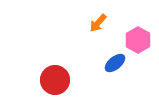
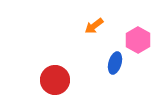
orange arrow: moved 4 px left, 3 px down; rotated 12 degrees clockwise
blue ellipse: rotated 35 degrees counterclockwise
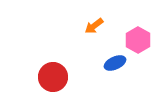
blue ellipse: rotated 50 degrees clockwise
red circle: moved 2 px left, 3 px up
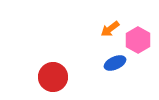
orange arrow: moved 16 px right, 3 px down
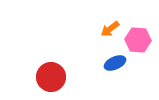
pink hexagon: rotated 25 degrees counterclockwise
red circle: moved 2 px left
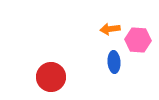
orange arrow: rotated 30 degrees clockwise
blue ellipse: moved 1 px left, 1 px up; rotated 70 degrees counterclockwise
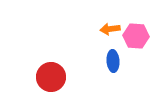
pink hexagon: moved 2 px left, 4 px up
blue ellipse: moved 1 px left, 1 px up
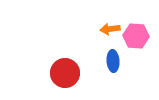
red circle: moved 14 px right, 4 px up
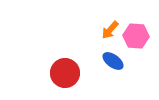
orange arrow: moved 1 px down; rotated 42 degrees counterclockwise
blue ellipse: rotated 50 degrees counterclockwise
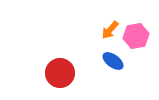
pink hexagon: rotated 15 degrees counterclockwise
red circle: moved 5 px left
